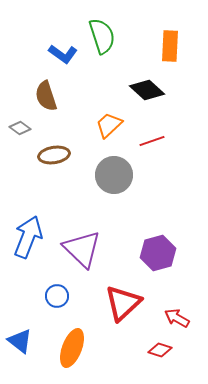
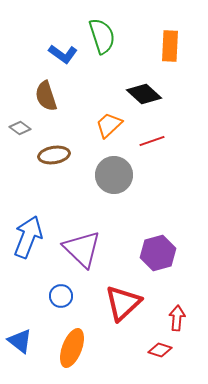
black diamond: moved 3 px left, 4 px down
blue circle: moved 4 px right
red arrow: rotated 65 degrees clockwise
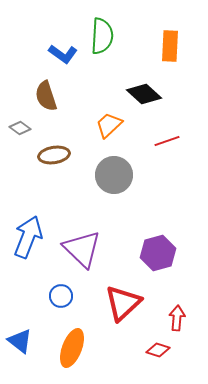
green semicircle: rotated 21 degrees clockwise
red line: moved 15 px right
red diamond: moved 2 px left
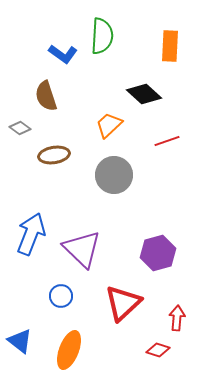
blue arrow: moved 3 px right, 3 px up
orange ellipse: moved 3 px left, 2 px down
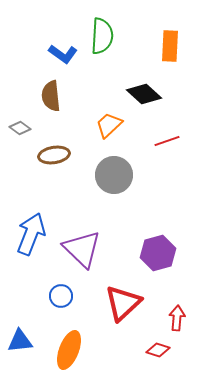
brown semicircle: moved 5 px right; rotated 12 degrees clockwise
blue triangle: rotated 44 degrees counterclockwise
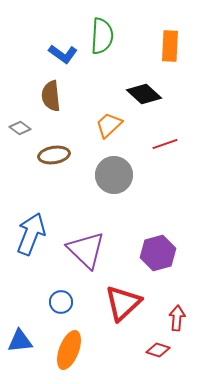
red line: moved 2 px left, 3 px down
purple triangle: moved 4 px right, 1 px down
blue circle: moved 6 px down
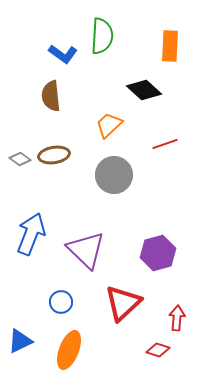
black diamond: moved 4 px up
gray diamond: moved 31 px down
blue triangle: rotated 20 degrees counterclockwise
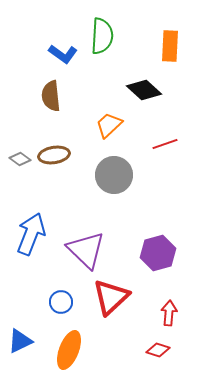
red triangle: moved 12 px left, 6 px up
red arrow: moved 8 px left, 5 px up
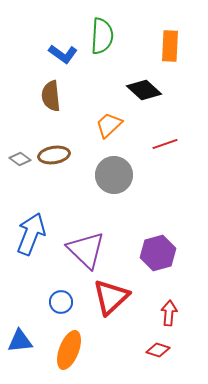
blue triangle: rotated 20 degrees clockwise
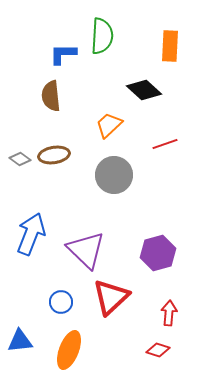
blue L-shape: rotated 144 degrees clockwise
